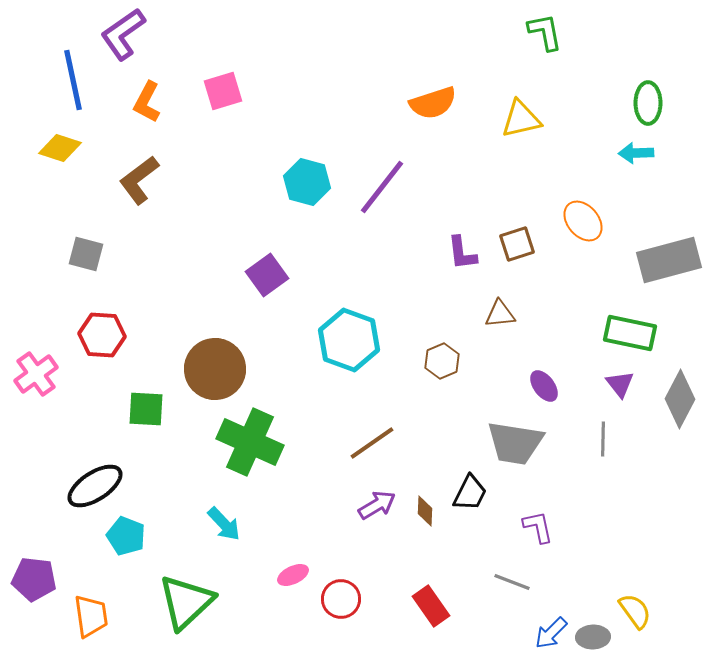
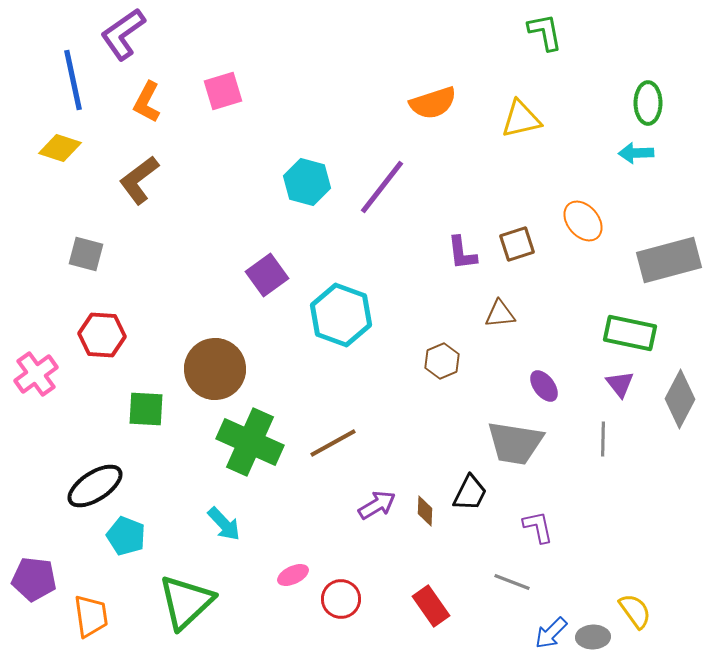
cyan hexagon at (349, 340): moved 8 px left, 25 px up
brown line at (372, 443): moved 39 px left; rotated 6 degrees clockwise
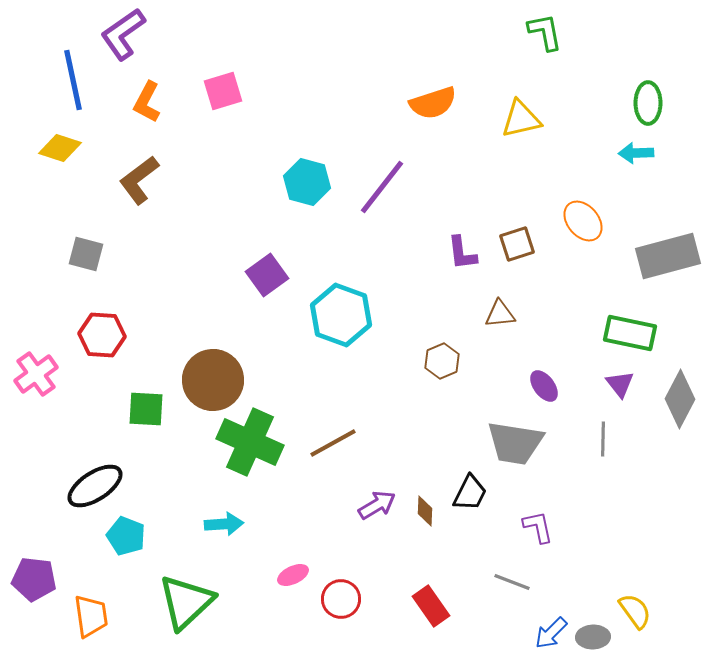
gray rectangle at (669, 260): moved 1 px left, 4 px up
brown circle at (215, 369): moved 2 px left, 11 px down
cyan arrow at (224, 524): rotated 51 degrees counterclockwise
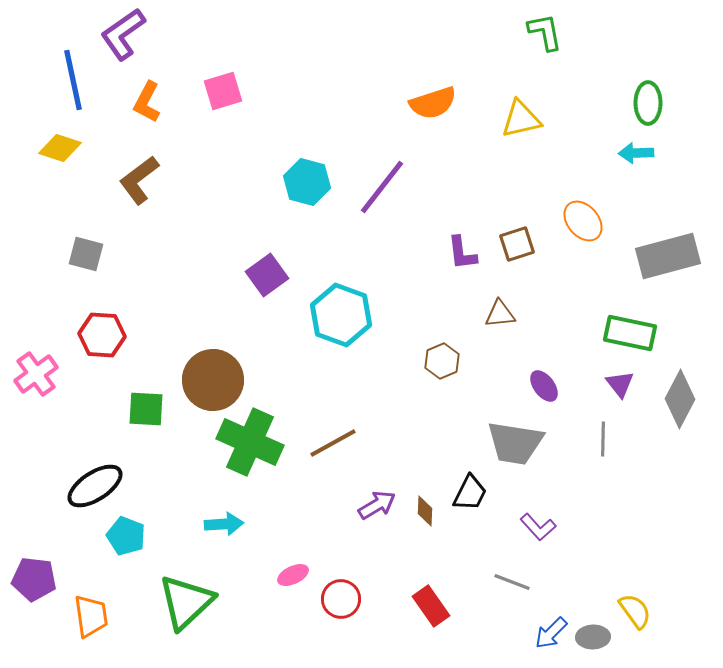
purple L-shape at (538, 527): rotated 150 degrees clockwise
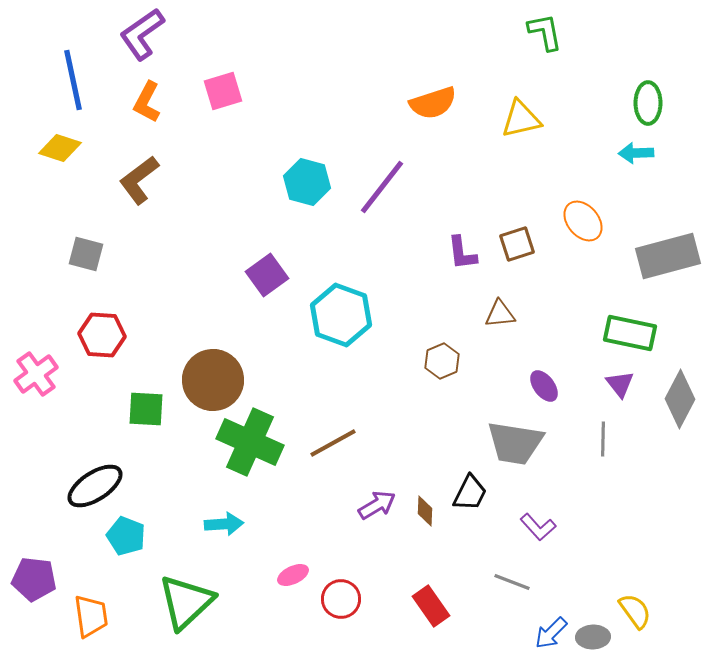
purple L-shape at (123, 34): moved 19 px right
